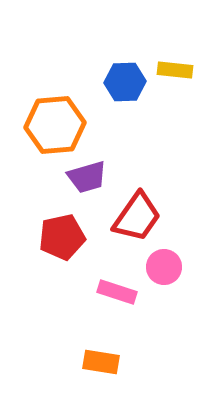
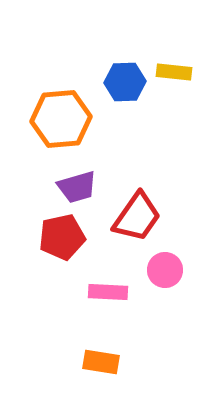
yellow rectangle: moved 1 px left, 2 px down
orange hexagon: moved 6 px right, 6 px up
purple trapezoid: moved 10 px left, 10 px down
pink circle: moved 1 px right, 3 px down
pink rectangle: moved 9 px left; rotated 15 degrees counterclockwise
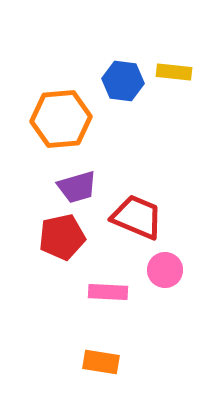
blue hexagon: moved 2 px left, 1 px up; rotated 9 degrees clockwise
red trapezoid: rotated 102 degrees counterclockwise
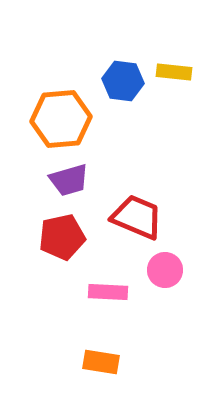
purple trapezoid: moved 8 px left, 7 px up
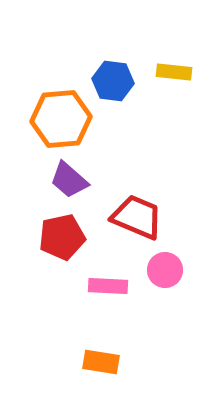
blue hexagon: moved 10 px left
purple trapezoid: rotated 57 degrees clockwise
pink rectangle: moved 6 px up
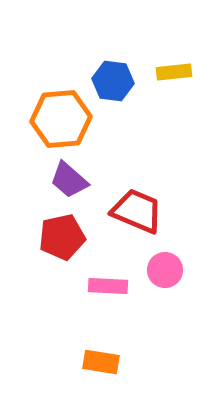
yellow rectangle: rotated 12 degrees counterclockwise
red trapezoid: moved 6 px up
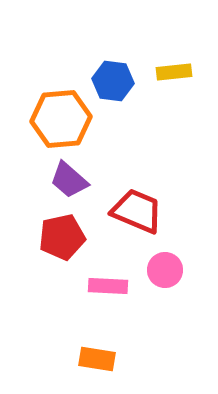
orange rectangle: moved 4 px left, 3 px up
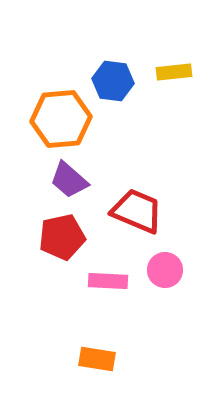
pink rectangle: moved 5 px up
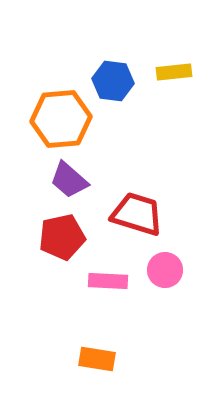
red trapezoid: moved 3 px down; rotated 6 degrees counterclockwise
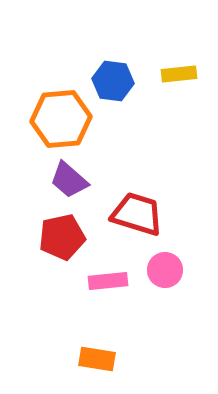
yellow rectangle: moved 5 px right, 2 px down
pink rectangle: rotated 9 degrees counterclockwise
